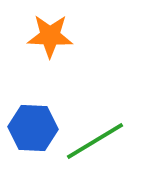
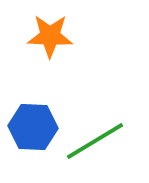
blue hexagon: moved 1 px up
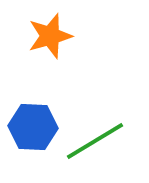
orange star: rotated 18 degrees counterclockwise
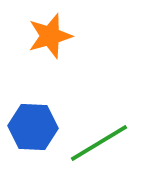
green line: moved 4 px right, 2 px down
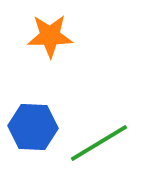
orange star: rotated 15 degrees clockwise
